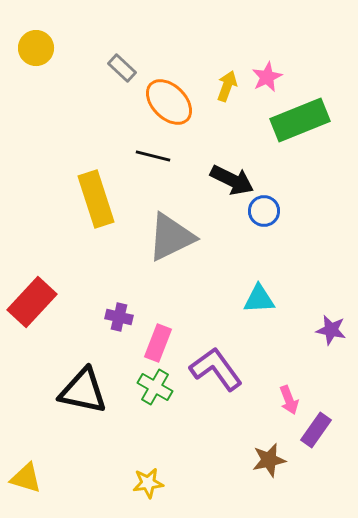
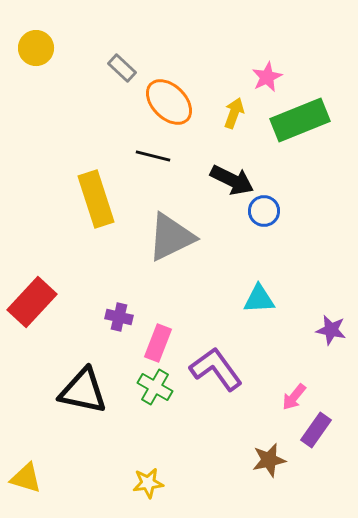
yellow arrow: moved 7 px right, 27 px down
pink arrow: moved 5 px right, 3 px up; rotated 60 degrees clockwise
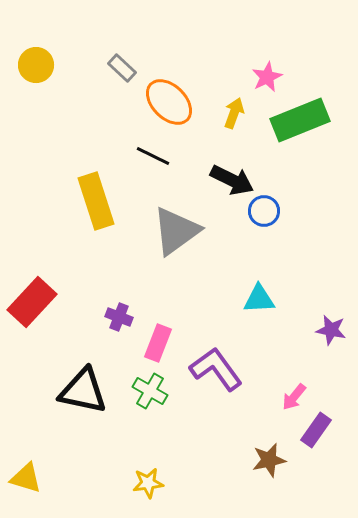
yellow circle: moved 17 px down
black line: rotated 12 degrees clockwise
yellow rectangle: moved 2 px down
gray triangle: moved 5 px right, 6 px up; rotated 10 degrees counterclockwise
purple cross: rotated 8 degrees clockwise
green cross: moved 5 px left, 4 px down
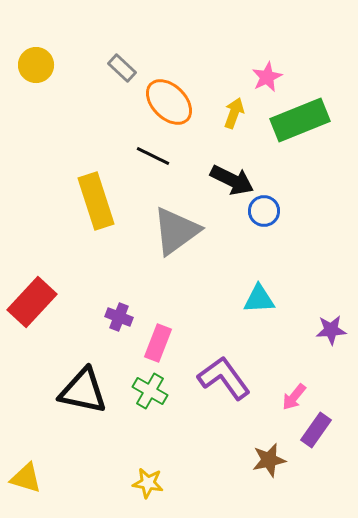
purple star: rotated 16 degrees counterclockwise
purple L-shape: moved 8 px right, 9 px down
yellow star: rotated 16 degrees clockwise
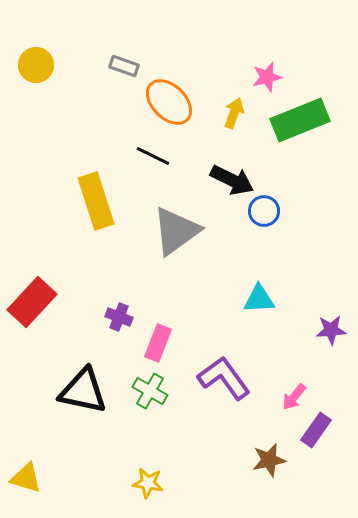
gray rectangle: moved 2 px right, 2 px up; rotated 24 degrees counterclockwise
pink star: rotated 12 degrees clockwise
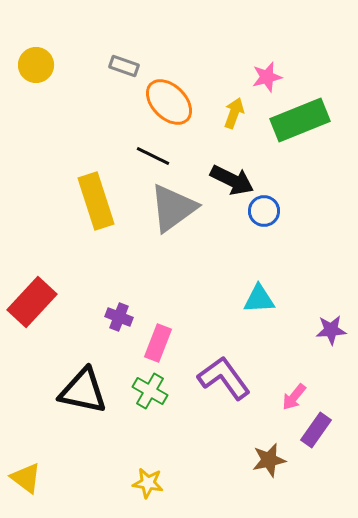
gray triangle: moved 3 px left, 23 px up
yellow triangle: rotated 20 degrees clockwise
